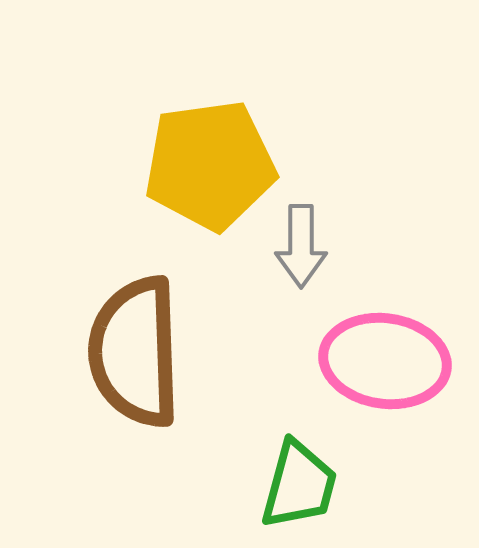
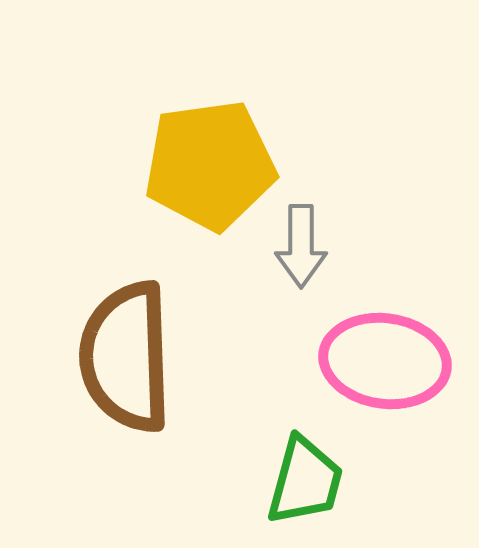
brown semicircle: moved 9 px left, 5 px down
green trapezoid: moved 6 px right, 4 px up
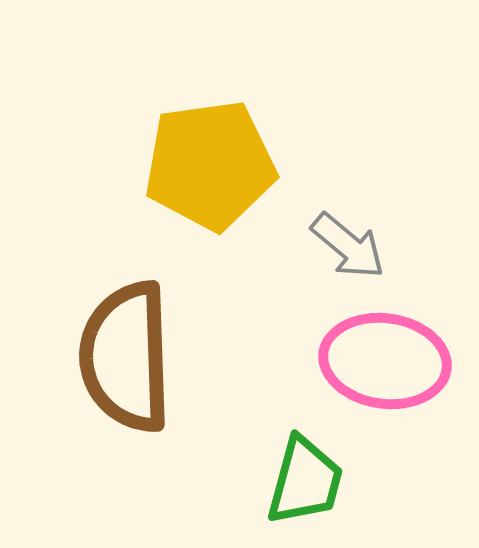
gray arrow: moved 47 px right; rotated 50 degrees counterclockwise
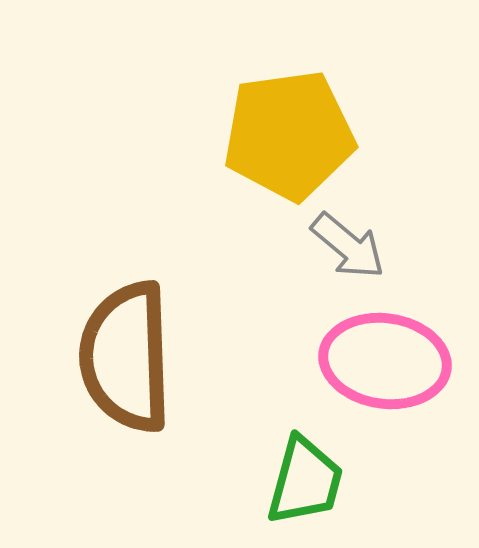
yellow pentagon: moved 79 px right, 30 px up
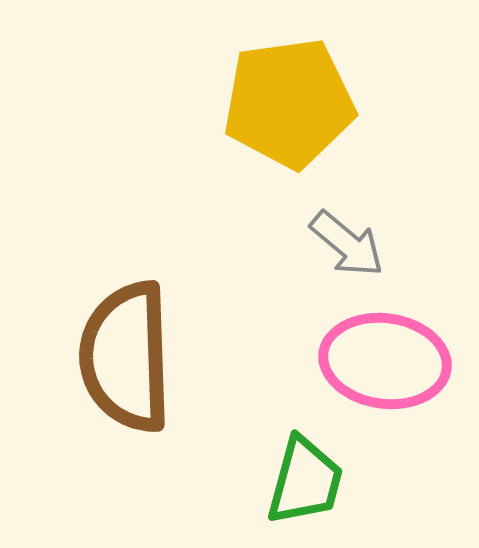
yellow pentagon: moved 32 px up
gray arrow: moved 1 px left, 2 px up
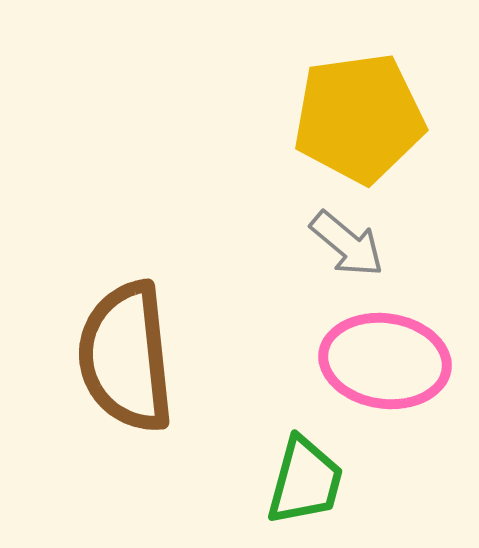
yellow pentagon: moved 70 px right, 15 px down
brown semicircle: rotated 4 degrees counterclockwise
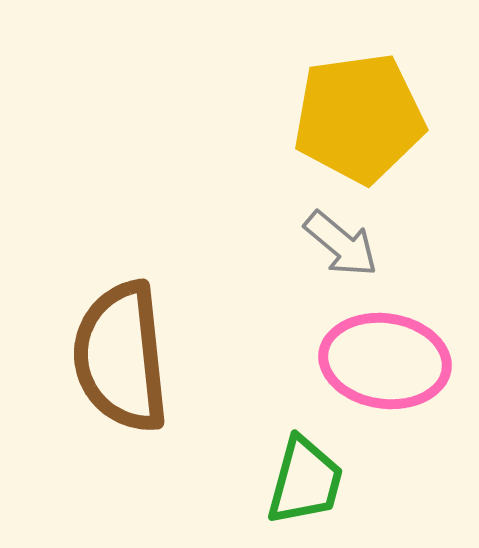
gray arrow: moved 6 px left
brown semicircle: moved 5 px left
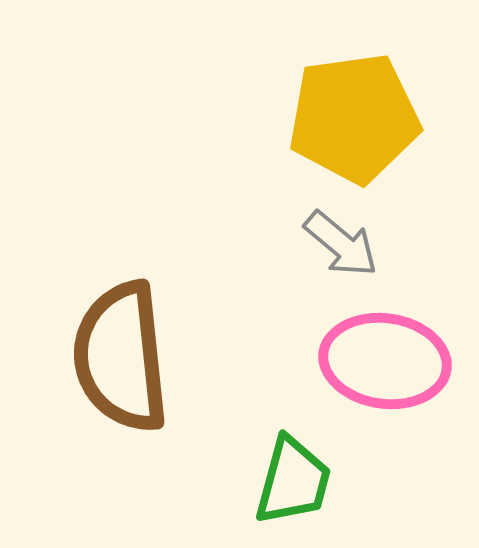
yellow pentagon: moved 5 px left
green trapezoid: moved 12 px left
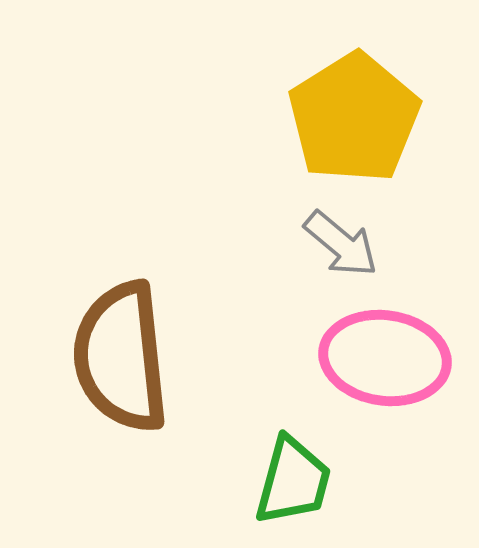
yellow pentagon: rotated 24 degrees counterclockwise
pink ellipse: moved 3 px up
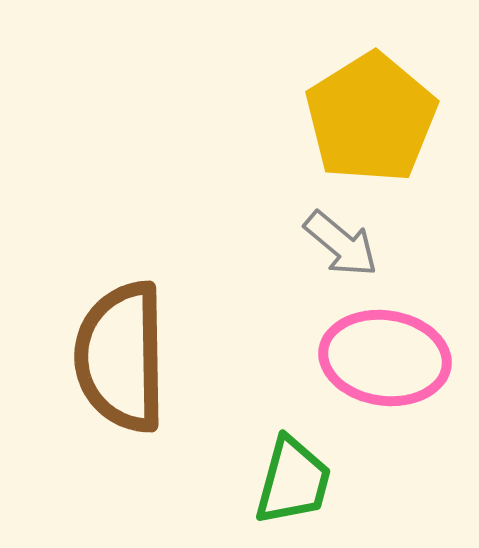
yellow pentagon: moved 17 px right
brown semicircle: rotated 5 degrees clockwise
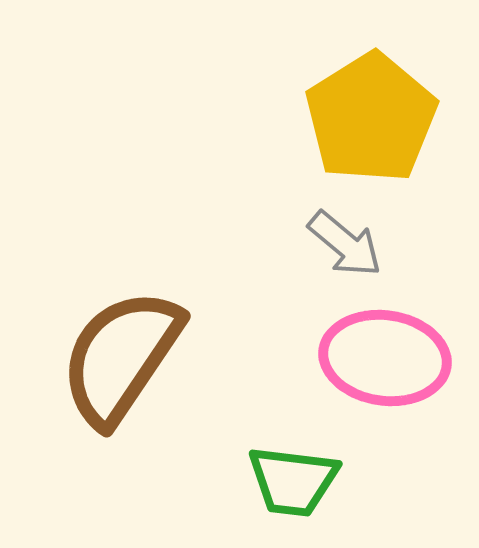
gray arrow: moved 4 px right
brown semicircle: rotated 35 degrees clockwise
green trapezoid: rotated 82 degrees clockwise
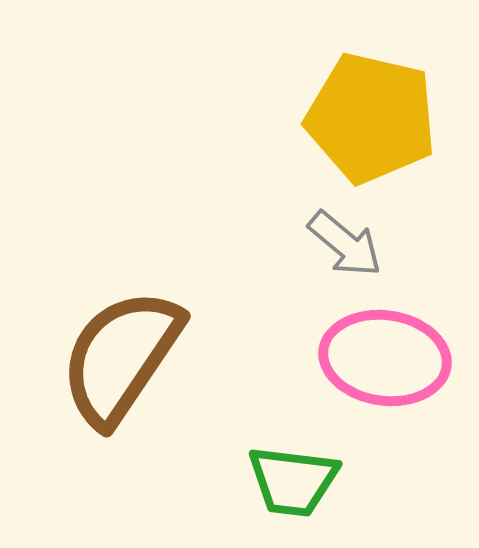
yellow pentagon: rotated 27 degrees counterclockwise
